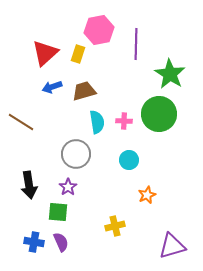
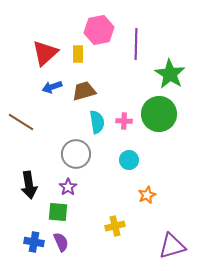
yellow rectangle: rotated 18 degrees counterclockwise
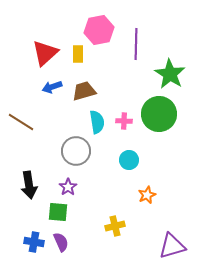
gray circle: moved 3 px up
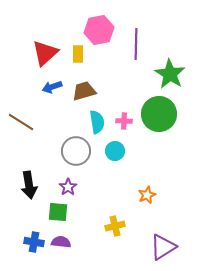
cyan circle: moved 14 px left, 9 px up
purple semicircle: rotated 60 degrees counterclockwise
purple triangle: moved 9 px left, 1 px down; rotated 16 degrees counterclockwise
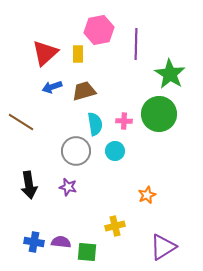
cyan semicircle: moved 2 px left, 2 px down
purple star: rotated 24 degrees counterclockwise
green square: moved 29 px right, 40 px down
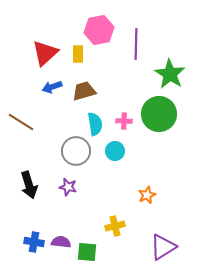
black arrow: rotated 8 degrees counterclockwise
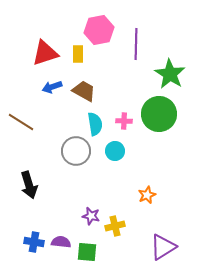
red triangle: rotated 24 degrees clockwise
brown trapezoid: rotated 45 degrees clockwise
purple star: moved 23 px right, 29 px down
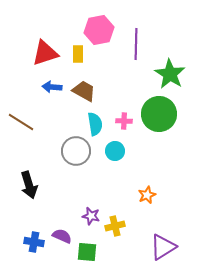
blue arrow: rotated 24 degrees clockwise
purple semicircle: moved 1 px right, 6 px up; rotated 18 degrees clockwise
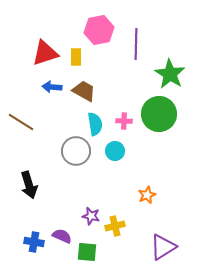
yellow rectangle: moved 2 px left, 3 px down
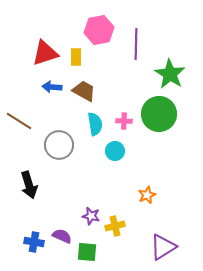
brown line: moved 2 px left, 1 px up
gray circle: moved 17 px left, 6 px up
